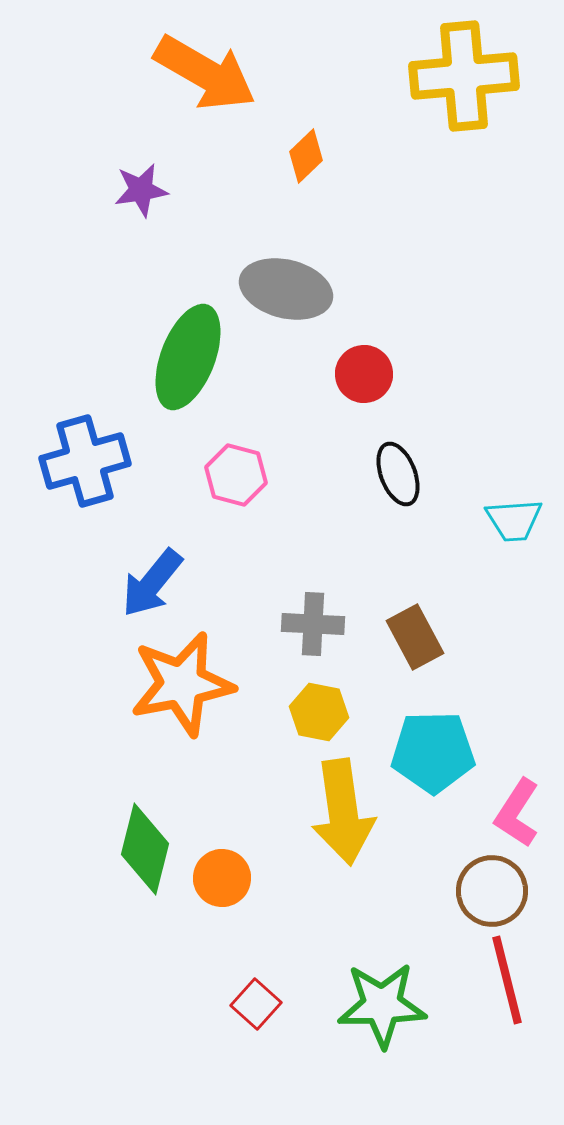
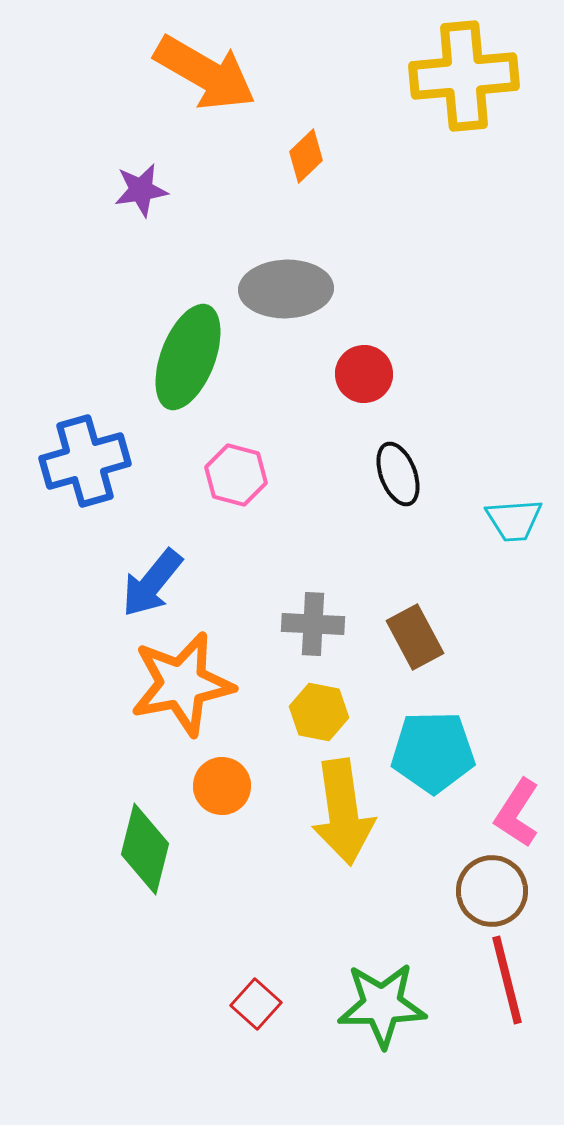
gray ellipse: rotated 16 degrees counterclockwise
orange circle: moved 92 px up
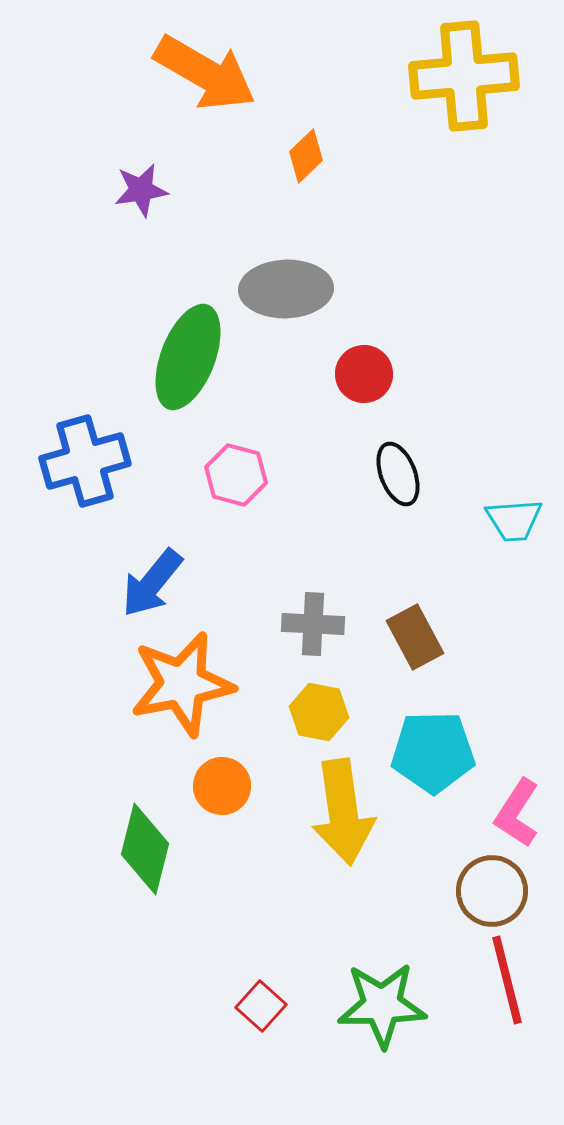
red square: moved 5 px right, 2 px down
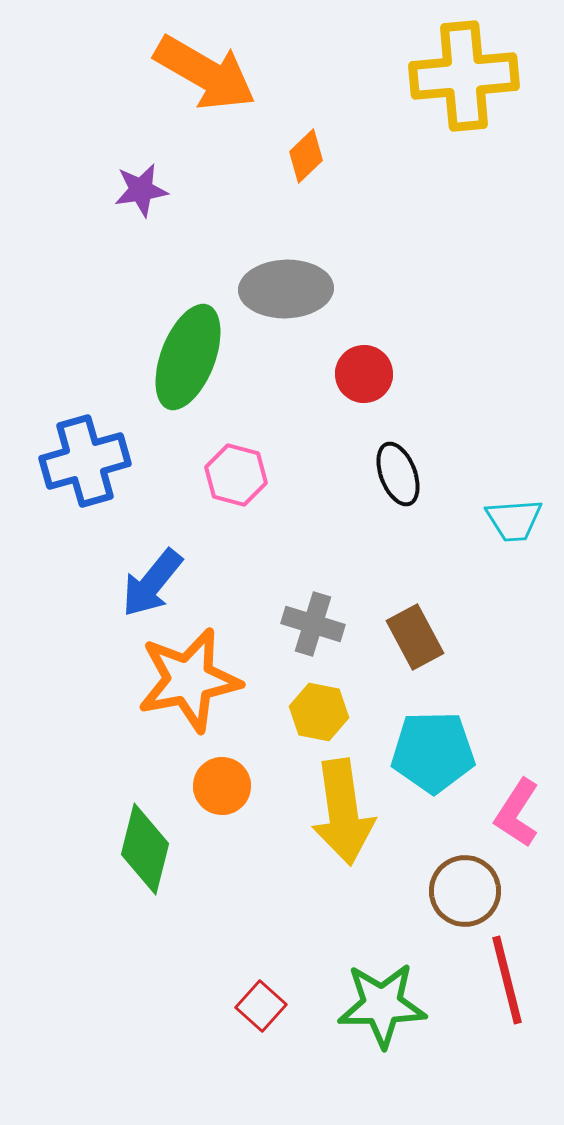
gray cross: rotated 14 degrees clockwise
orange star: moved 7 px right, 4 px up
brown circle: moved 27 px left
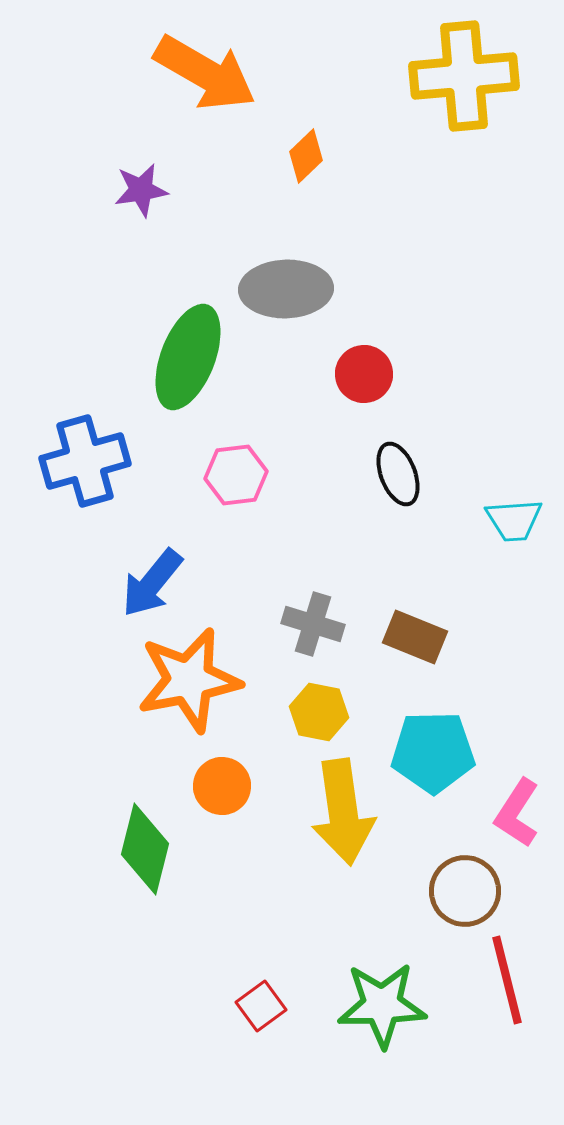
pink hexagon: rotated 22 degrees counterclockwise
brown rectangle: rotated 40 degrees counterclockwise
red square: rotated 12 degrees clockwise
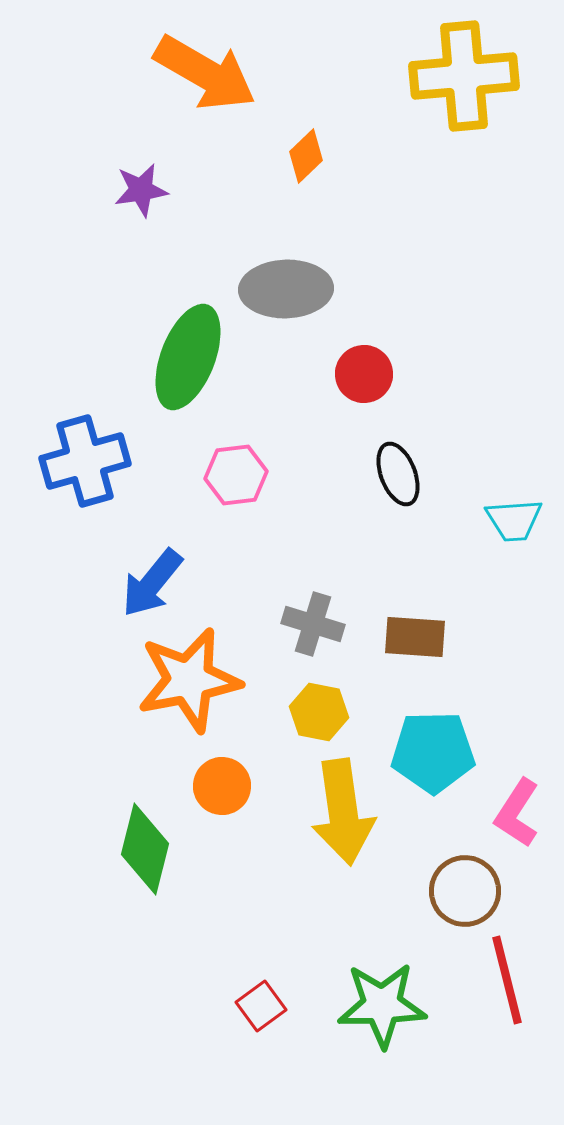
brown rectangle: rotated 18 degrees counterclockwise
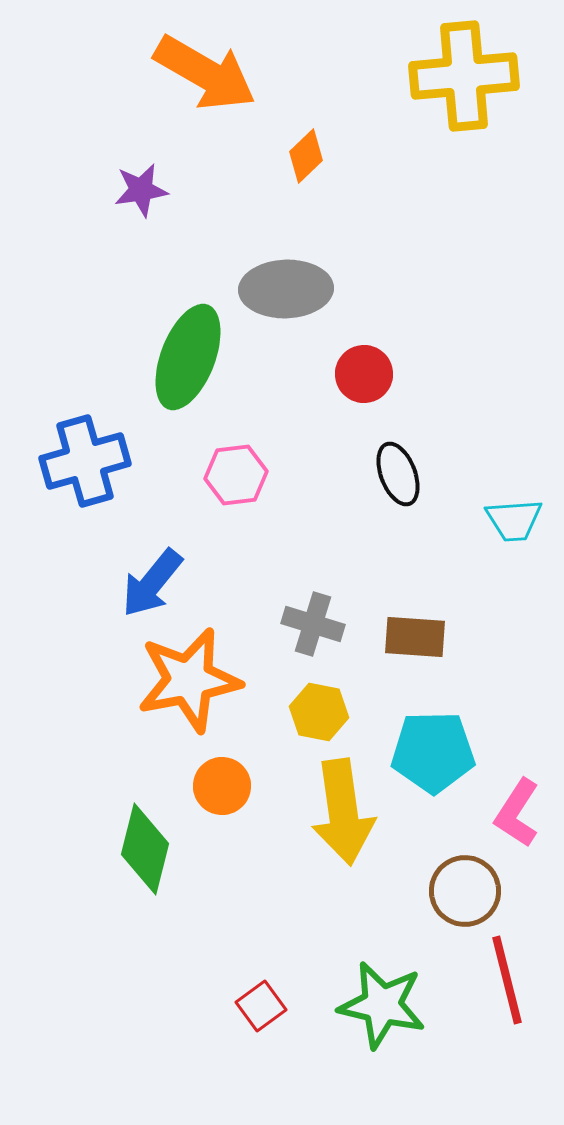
green star: rotated 14 degrees clockwise
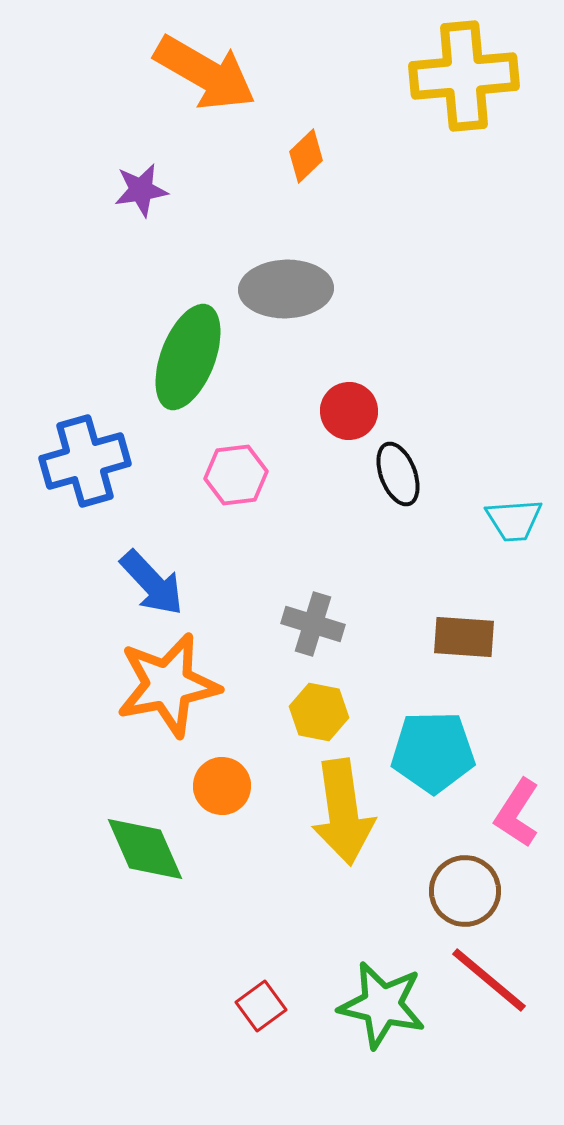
red circle: moved 15 px left, 37 px down
blue arrow: rotated 82 degrees counterclockwise
brown rectangle: moved 49 px right
orange star: moved 21 px left, 5 px down
green diamond: rotated 38 degrees counterclockwise
red line: moved 18 px left; rotated 36 degrees counterclockwise
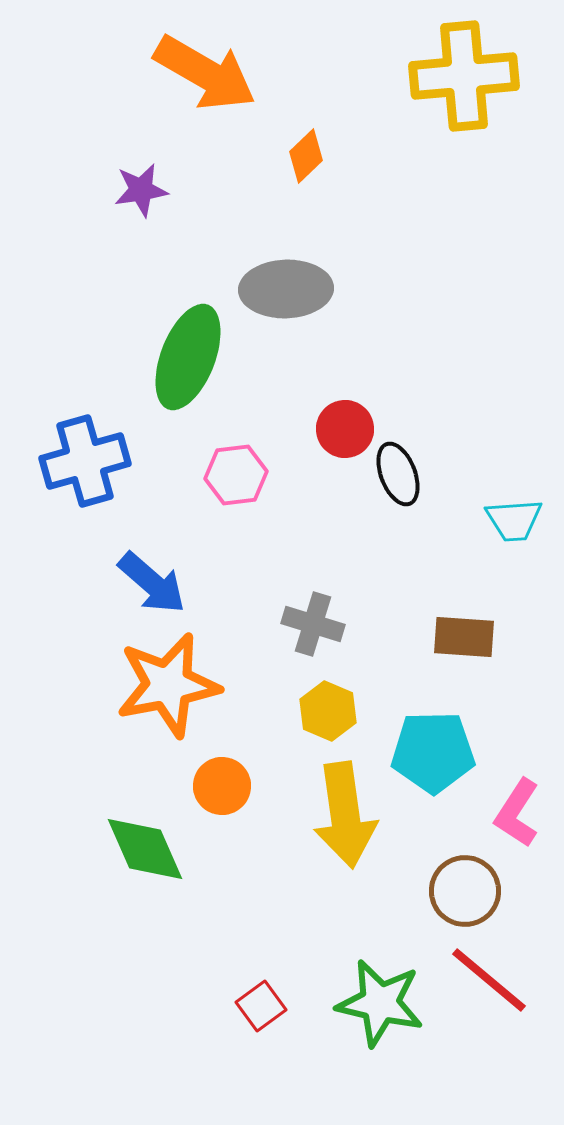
red circle: moved 4 px left, 18 px down
blue arrow: rotated 6 degrees counterclockwise
yellow hexagon: moved 9 px right, 1 px up; rotated 12 degrees clockwise
yellow arrow: moved 2 px right, 3 px down
green star: moved 2 px left, 2 px up
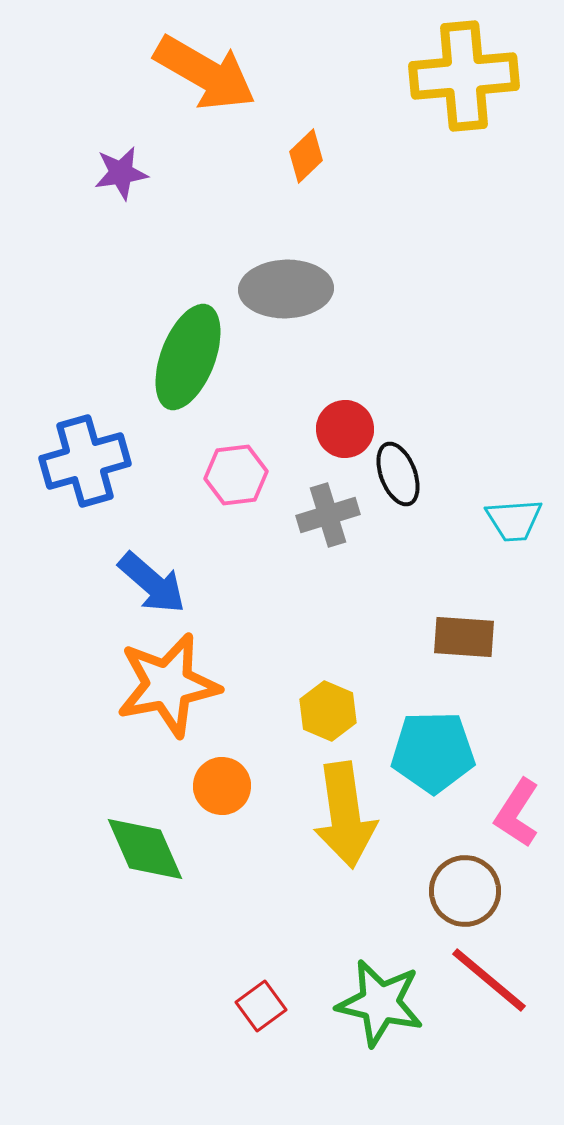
purple star: moved 20 px left, 17 px up
gray cross: moved 15 px right, 109 px up; rotated 34 degrees counterclockwise
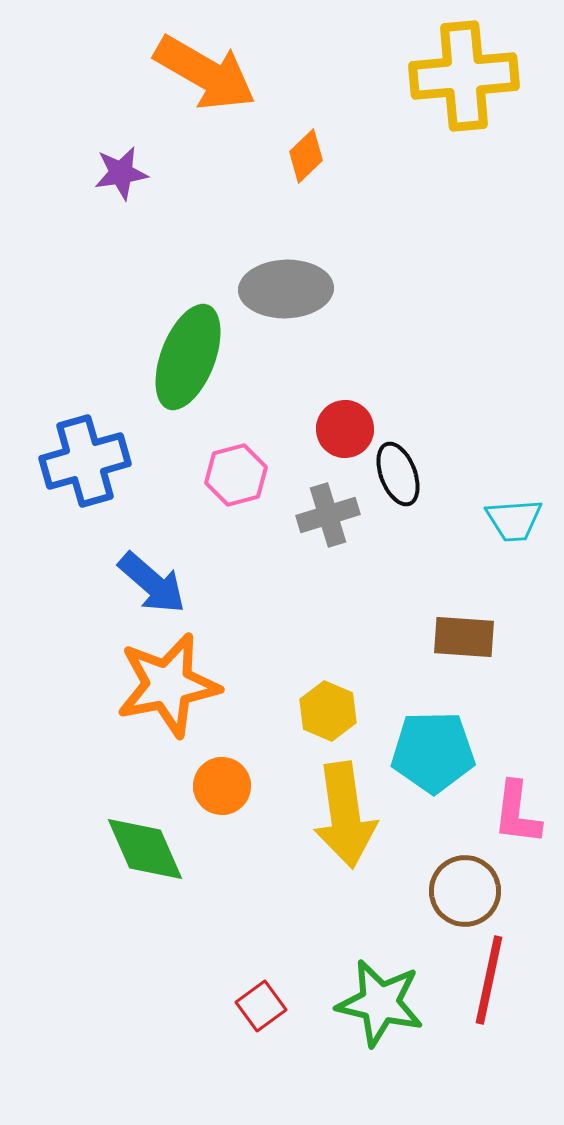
pink hexagon: rotated 8 degrees counterclockwise
pink L-shape: rotated 26 degrees counterclockwise
red line: rotated 62 degrees clockwise
